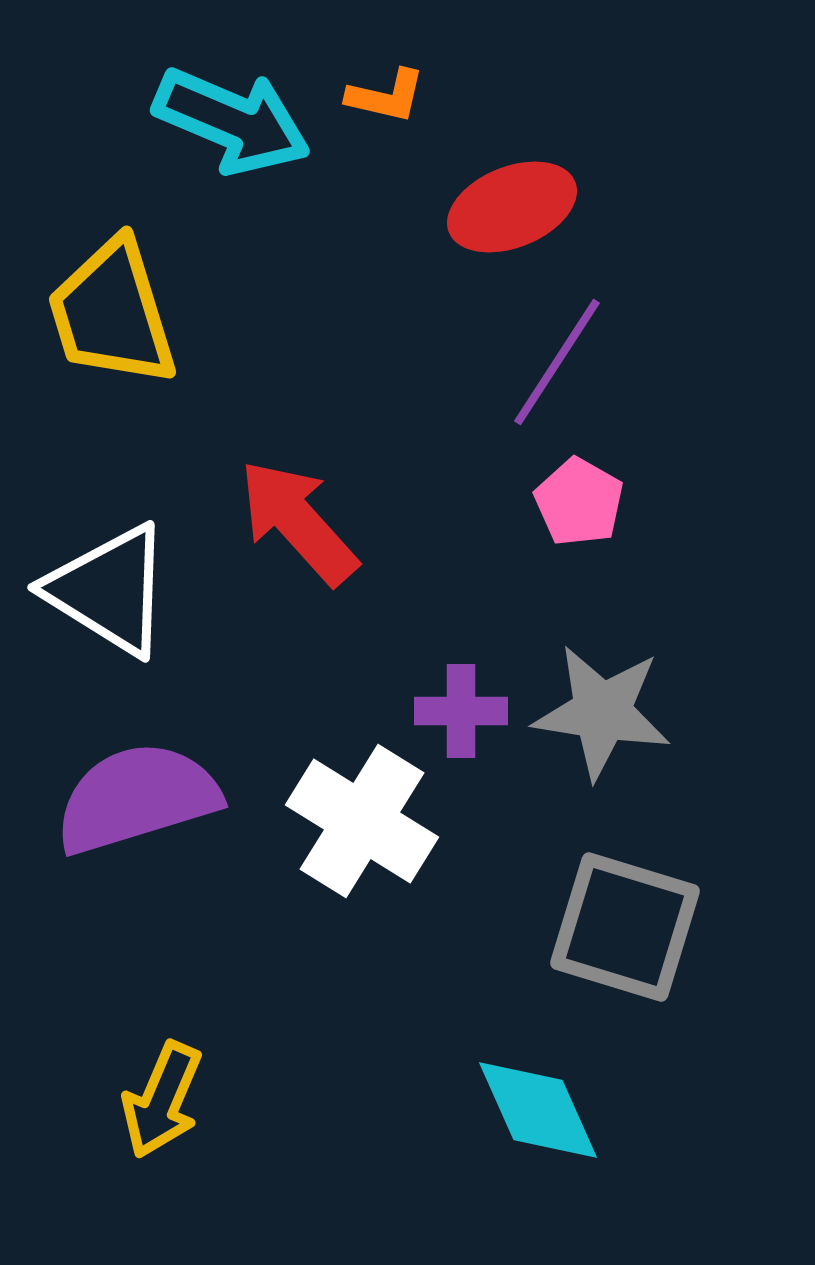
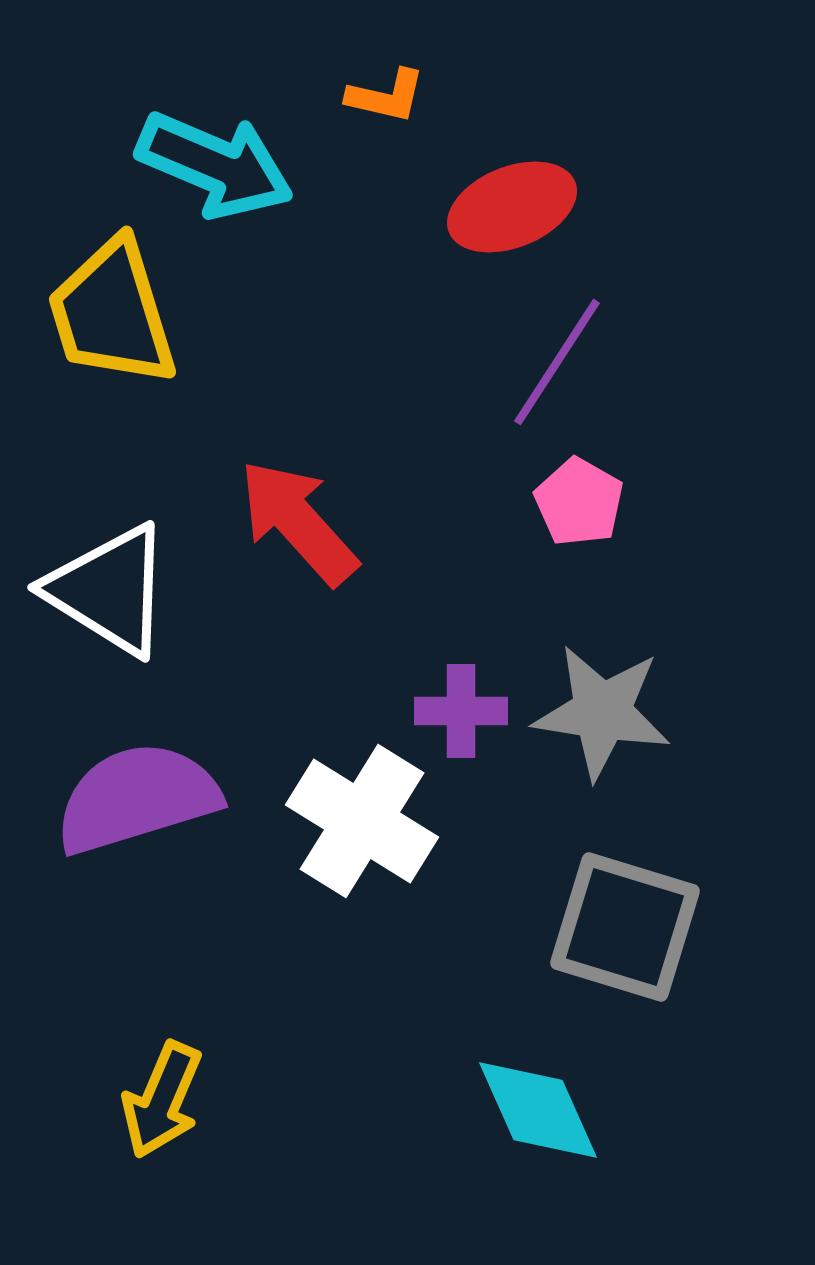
cyan arrow: moved 17 px left, 44 px down
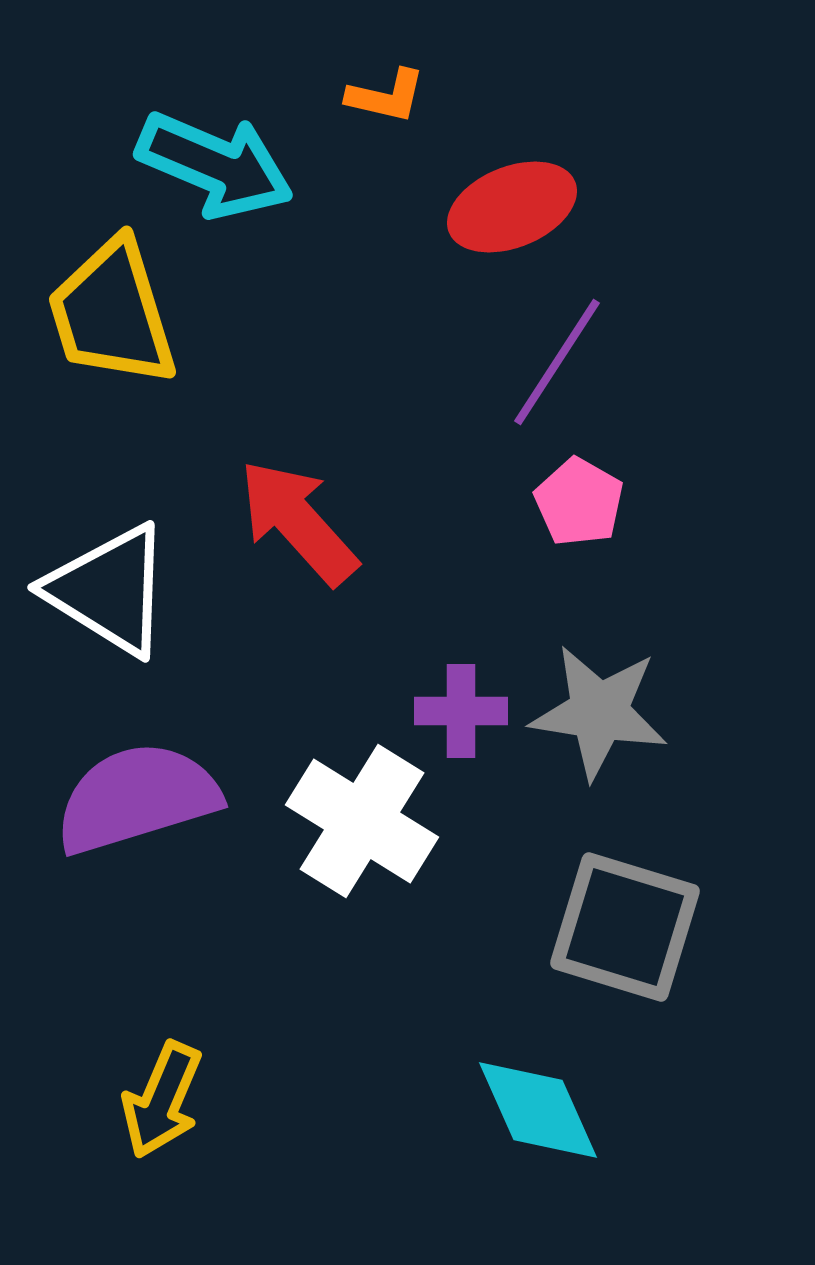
gray star: moved 3 px left
